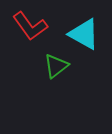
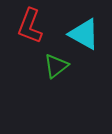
red L-shape: rotated 57 degrees clockwise
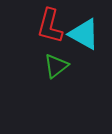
red L-shape: moved 20 px right; rotated 6 degrees counterclockwise
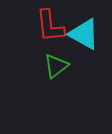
red L-shape: rotated 21 degrees counterclockwise
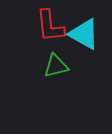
green triangle: rotated 24 degrees clockwise
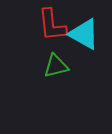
red L-shape: moved 2 px right, 1 px up
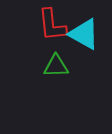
green triangle: rotated 12 degrees clockwise
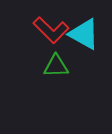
red L-shape: moved 1 px left, 5 px down; rotated 39 degrees counterclockwise
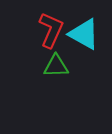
red L-shape: rotated 111 degrees counterclockwise
